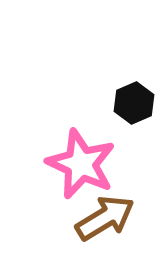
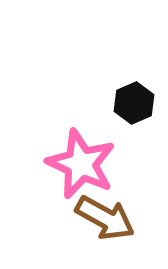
brown arrow: rotated 60 degrees clockwise
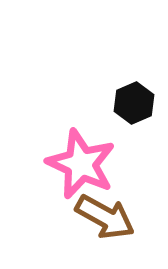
brown arrow: moved 1 px up
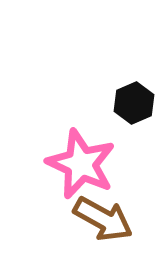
brown arrow: moved 2 px left, 2 px down
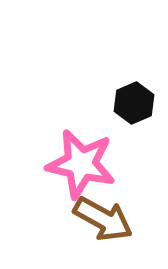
pink star: rotated 12 degrees counterclockwise
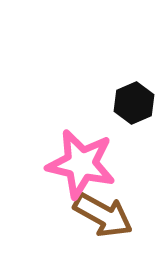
brown arrow: moved 4 px up
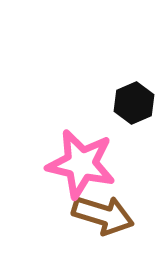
brown arrow: rotated 12 degrees counterclockwise
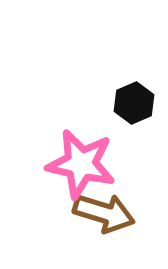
brown arrow: moved 1 px right, 2 px up
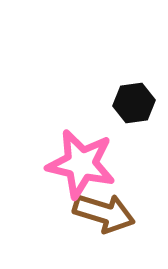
black hexagon: rotated 15 degrees clockwise
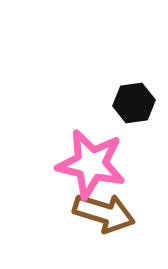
pink star: moved 10 px right
